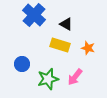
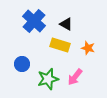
blue cross: moved 6 px down
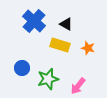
blue circle: moved 4 px down
pink arrow: moved 3 px right, 9 px down
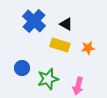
orange star: rotated 24 degrees counterclockwise
pink arrow: rotated 24 degrees counterclockwise
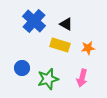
pink arrow: moved 4 px right, 8 px up
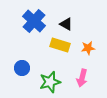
green star: moved 2 px right, 3 px down
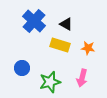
orange star: rotated 16 degrees clockwise
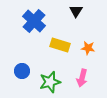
black triangle: moved 10 px right, 13 px up; rotated 32 degrees clockwise
blue circle: moved 3 px down
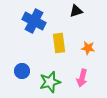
black triangle: rotated 40 degrees clockwise
blue cross: rotated 15 degrees counterclockwise
yellow rectangle: moved 1 px left, 2 px up; rotated 66 degrees clockwise
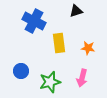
blue circle: moved 1 px left
